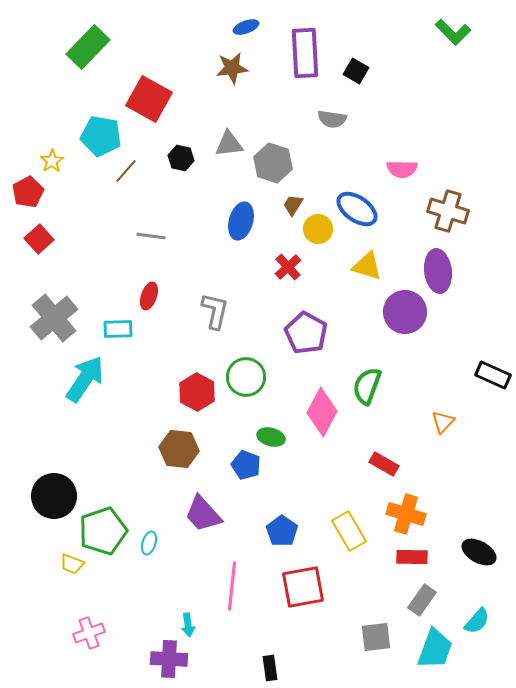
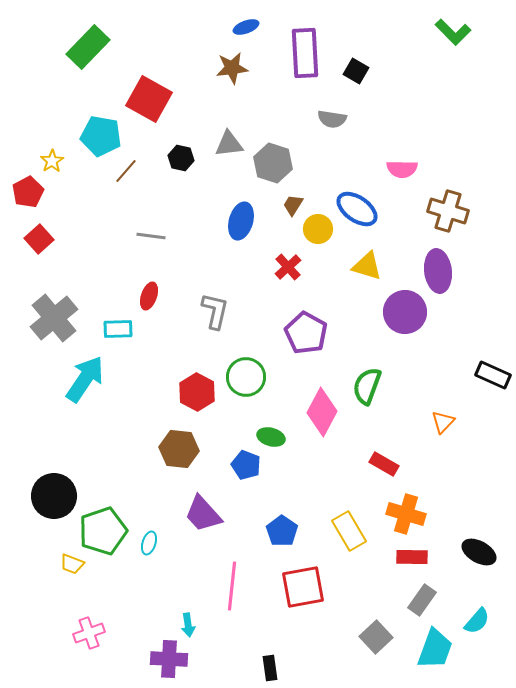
gray square at (376, 637): rotated 36 degrees counterclockwise
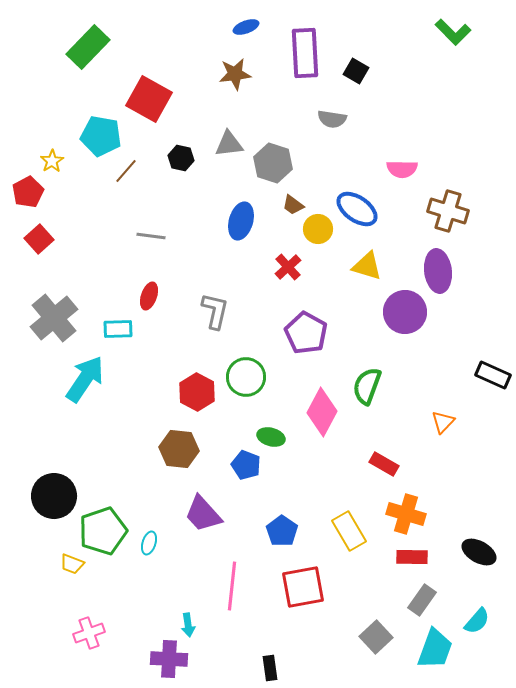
brown star at (232, 68): moved 3 px right, 6 px down
brown trapezoid at (293, 205): rotated 85 degrees counterclockwise
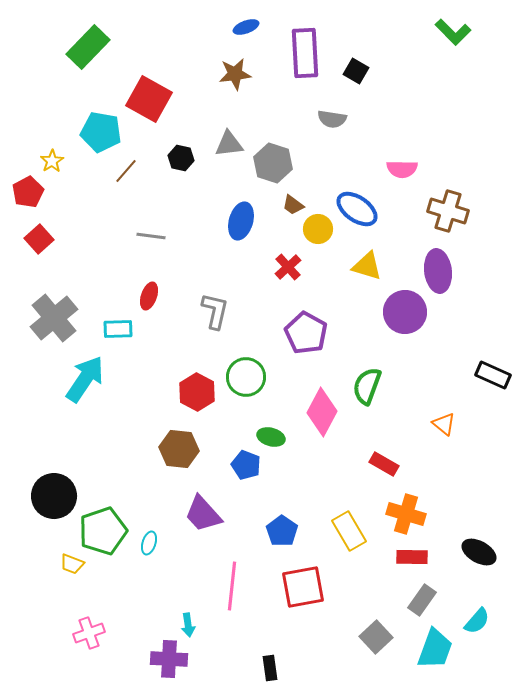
cyan pentagon at (101, 136): moved 4 px up
orange triangle at (443, 422): moved 1 px right, 2 px down; rotated 35 degrees counterclockwise
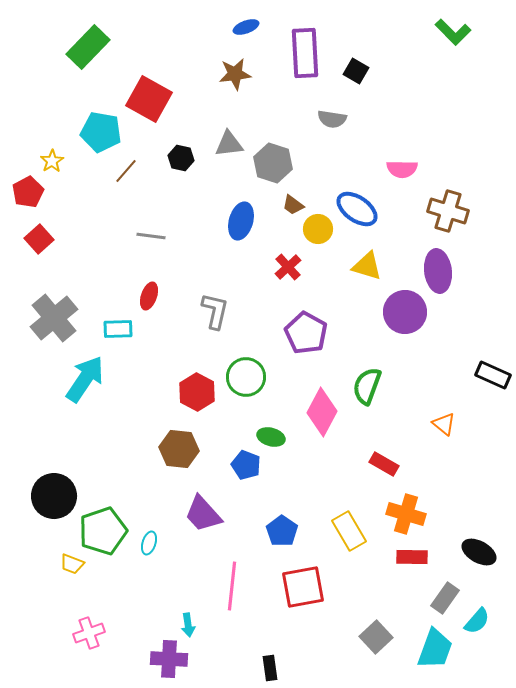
gray rectangle at (422, 600): moved 23 px right, 2 px up
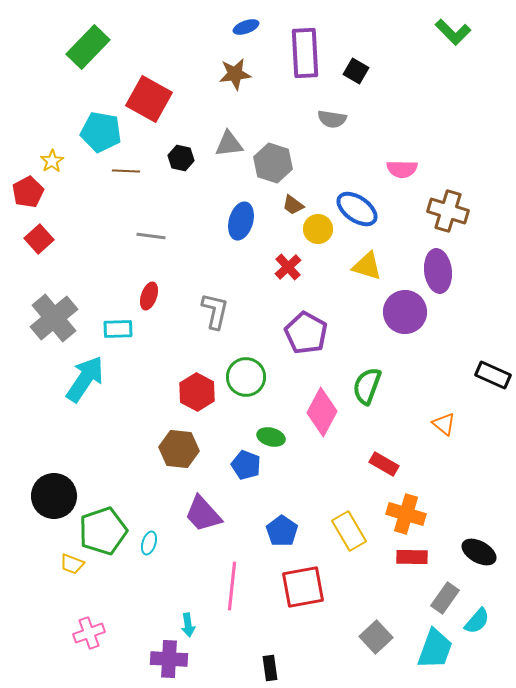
brown line at (126, 171): rotated 52 degrees clockwise
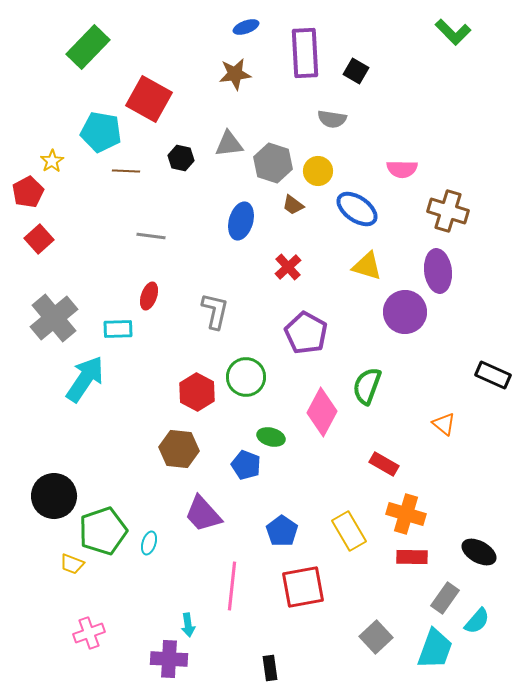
yellow circle at (318, 229): moved 58 px up
